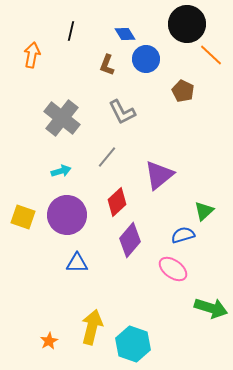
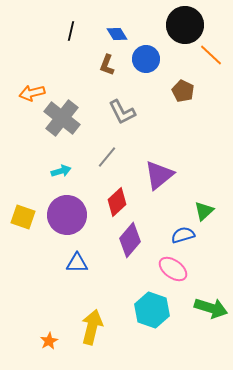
black circle: moved 2 px left, 1 px down
blue diamond: moved 8 px left
orange arrow: moved 38 px down; rotated 115 degrees counterclockwise
cyan hexagon: moved 19 px right, 34 px up
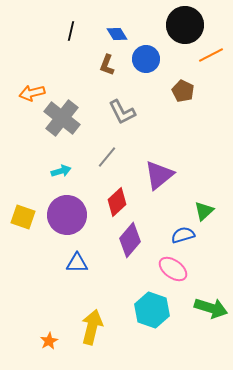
orange line: rotated 70 degrees counterclockwise
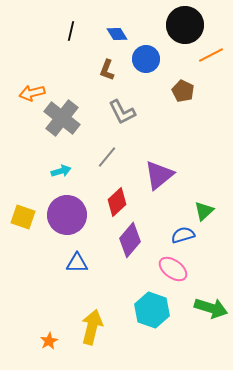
brown L-shape: moved 5 px down
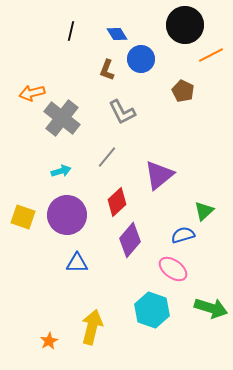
blue circle: moved 5 px left
